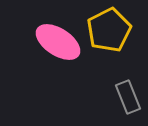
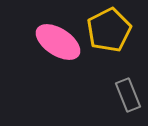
gray rectangle: moved 2 px up
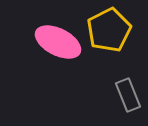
pink ellipse: rotated 6 degrees counterclockwise
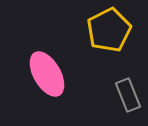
pink ellipse: moved 11 px left, 32 px down; rotated 33 degrees clockwise
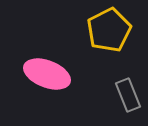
pink ellipse: rotated 39 degrees counterclockwise
